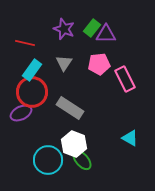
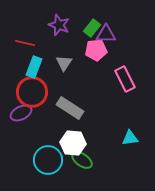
purple star: moved 5 px left, 4 px up
pink pentagon: moved 3 px left, 14 px up
cyan rectangle: moved 2 px right, 3 px up; rotated 15 degrees counterclockwise
cyan triangle: rotated 36 degrees counterclockwise
white hexagon: moved 1 px left, 1 px up; rotated 15 degrees counterclockwise
green ellipse: rotated 15 degrees counterclockwise
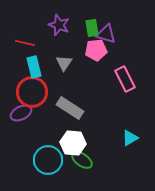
green rectangle: rotated 48 degrees counterclockwise
purple triangle: rotated 15 degrees clockwise
cyan rectangle: rotated 35 degrees counterclockwise
cyan triangle: rotated 24 degrees counterclockwise
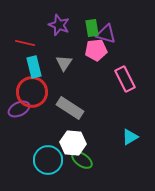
purple ellipse: moved 2 px left, 4 px up
cyan triangle: moved 1 px up
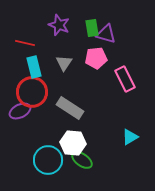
pink pentagon: moved 8 px down
purple ellipse: moved 1 px right, 2 px down
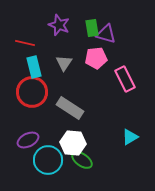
purple ellipse: moved 8 px right, 29 px down
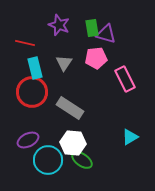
cyan rectangle: moved 1 px right, 1 px down
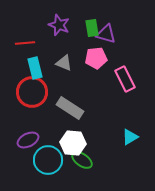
red line: rotated 18 degrees counterclockwise
gray triangle: rotated 42 degrees counterclockwise
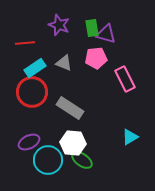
cyan rectangle: rotated 70 degrees clockwise
purple ellipse: moved 1 px right, 2 px down
